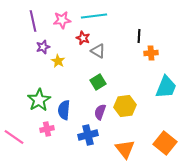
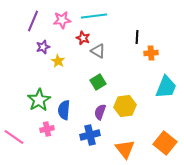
purple line: rotated 35 degrees clockwise
black line: moved 2 px left, 1 px down
blue cross: moved 2 px right
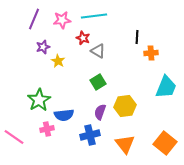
purple line: moved 1 px right, 2 px up
blue semicircle: moved 5 px down; rotated 102 degrees counterclockwise
orange triangle: moved 5 px up
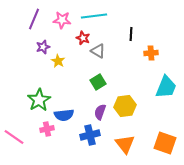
pink star: rotated 12 degrees clockwise
black line: moved 6 px left, 3 px up
orange square: rotated 20 degrees counterclockwise
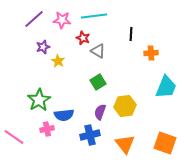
purple line: rotated 25 degrees clockwise
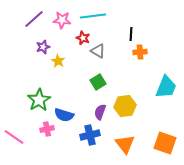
cyan line: moved 1 px left
orange cross: moved 11 px left, 1 px up
blue semicircle: rotated 24 degrees clockwise
